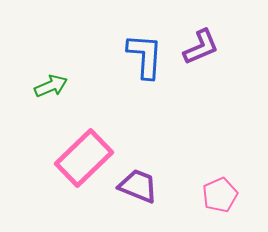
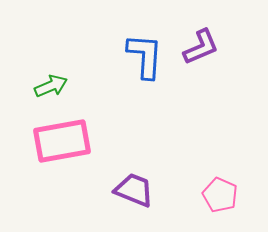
pink rectangle: moved 22 px left, 17 px up; rotated 34 degrees clockwise
purple trapezoid: moved 4 px left, 4 px down
pink pentagon: rotated 24 degrees counterclockwise
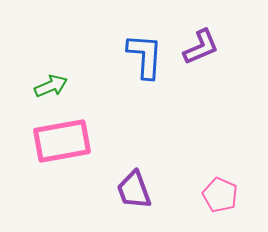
purple trapezoid: rotated 132 degrees counterclockwise
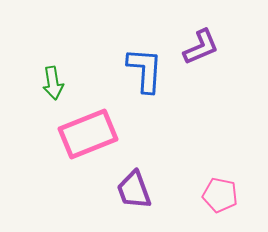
blue L-shape: moved 14 px down
green arrow: moved 2 px right, 3 px up; rotated 104 degrees clockwise
pink rectangle: moved 26 px right, 7 px up; rotated 12 degrees counterclockwise
pink pentagon: rotated 12 degrees counterclockwise
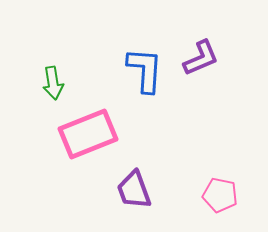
purple L-shape: moved 11 px down
